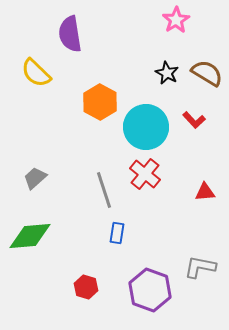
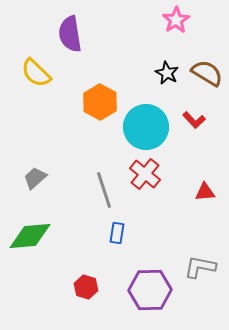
purple hexagon: rotated 21 degrees counterclockwise
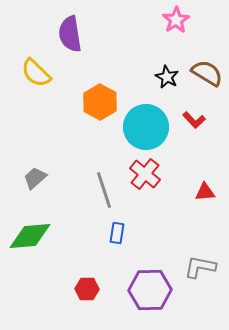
black star: moved 4 px down
red hexagon: moved 1 px right, 2 px down; rotated 15 degrees counterclockwise
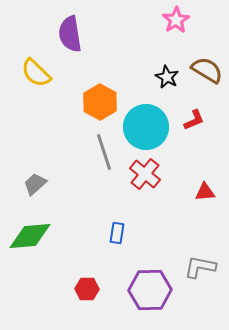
brown semicircle: moved 3 px up
red L-shape: rotated 70 degrees counterclockwise
gray trapezoid: moved 6 px down
gray line: moved 38 px up
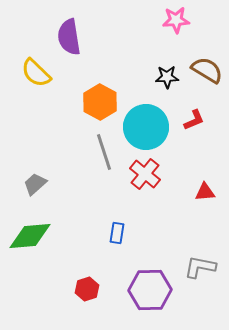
pink star: rotated 28 degrees clockwise
purple semicircle: moved 1 px left, 3 px down
black star: rotated 30 degrees counterclockwise
red hexagon: rotated 20 degrees counterclockwise
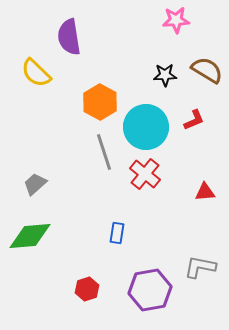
black star: moved 2 px left, 2 px up
purple hexagon: rotated 9 degrees counterclockwise
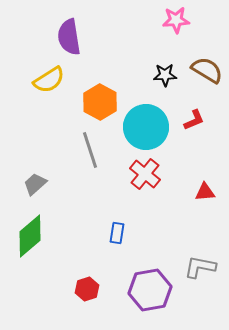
yellow semicircle: moved 13 px right, 7 px down; rotated 76 degrees counterclockwise
gray line: moved 14 px left, 2 px up
green diamond: rotated 36 degrees counterclockwise
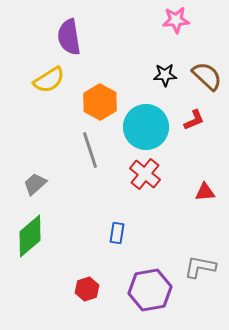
brown semicircle: moved 6 px down; rotated 12 degrees clockwise
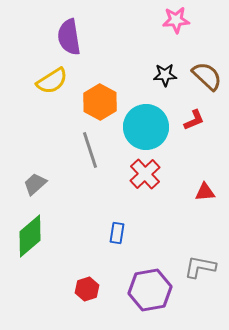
yellow semicircle: moved 3 px right, 1 px down
red cross: rotated 8 degrees clockwise
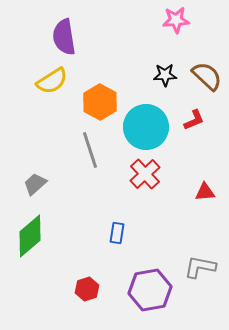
purple semicircle: moved 5 px left
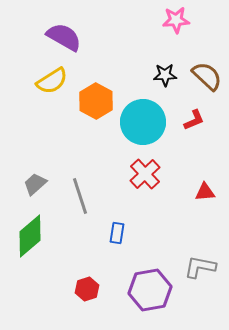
purple semicircle: rotated 129 degrees clockwise
orange hexagon: moved 4 px left, 1 px up
cyan circle: moved 3 px left, 5 px up
gray line: moved 10 px left, 46 px down
